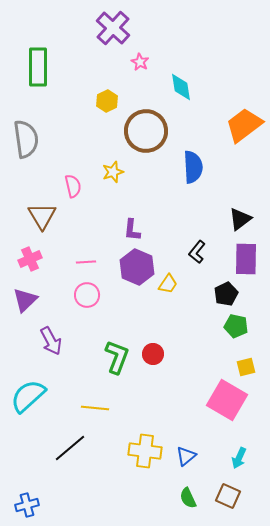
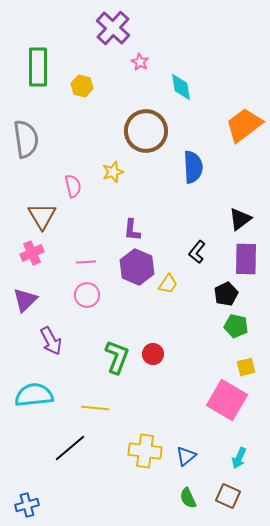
yellow hexagon: moved 25 px left, 15 px up; rotated 20 degrees counterclockwise
pink cross: moved 2 px right, 6 px up
cyan semicircle: moved 6 px right, 1 px up; rotated 36 degrees clockwise
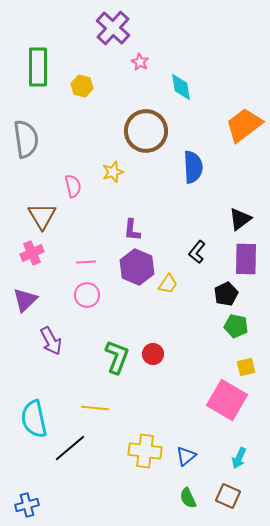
cyan semicircle: moved 24 px down; rotated 96 degrees counterclockwise
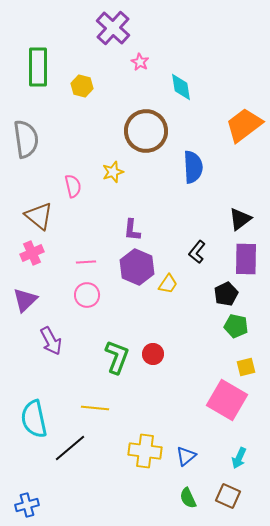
brown triangle: moved 3 px left; rotated 20 degrees counterclockwise
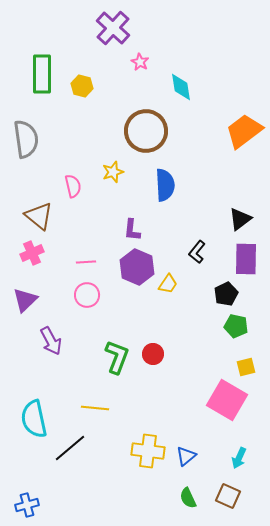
green rectangle: moved 4 px right, 7 px down
orange trapezoid: moved 6 px down
blue semicircle: moved 28 px left, 18 px down
yellow cross: moved 3 px right
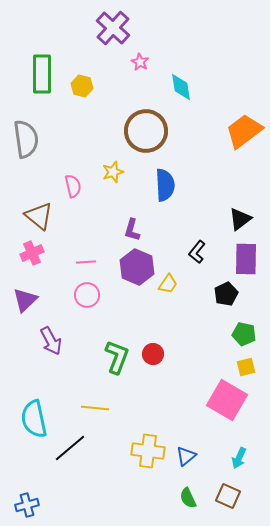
purple L-shape: rotated 10 degrees clockwise
green pentagon: moved 8 px right, 8 px down
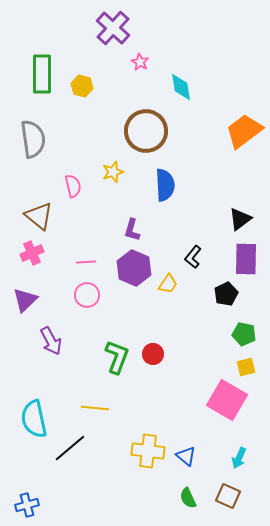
gray semicircle: moved 7 px right
black L-shape: moved 4 px left, 5 px down
purple hexagon: moved 3 px left, 1 px down
blue triangle: rotated 40 degrees counterclockwise
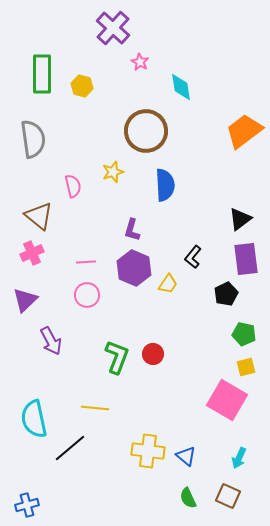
purple rectangle: rotated 8 degrees counterclockwise
